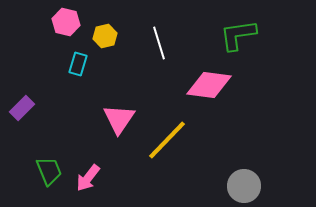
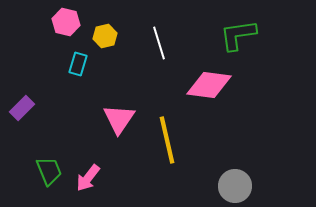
yellow line: rotated 57 degrees counterclockwise
gray circle: moved 9 px left
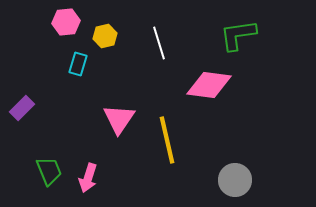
pink hexagon: rotated 20 degrees counterclockwise
pink arrow: rotated 20 degrees counterclockwise
gray circle: moved 6 px up
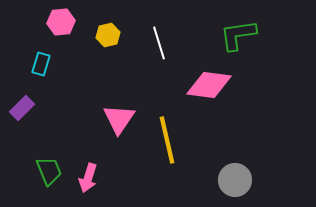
pink hexagon: moved 5 px left
yellow hexagon: moved 3 px right, 1 px up
cyan rectangle: moved 37 px left
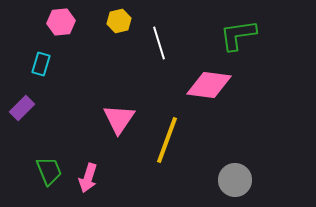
yellow hexagon: moved 11 px right, 14 px up
yellow line: rotated 33 degrees clockwise
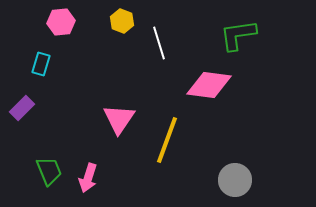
yellow hexagon: moved 3 px right; rotated 25 degrees counterclockwise
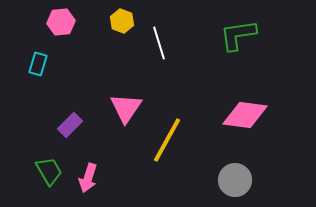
cyan rectangle: moved 3 px left
pink diamond: moved 36 px right, 30 px down
purple rectangle: moved 48 px right, 17 px down
pink triangle: moved 7 px right, 11 px up
yellow line: rotated 9 degrees clockwise
green trapezoid: rotated 8 degrees counterclockwise
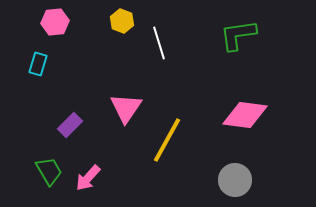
pink hexagon: moved 6 px left
pink arrow: rotated 24 degrees clockwise
